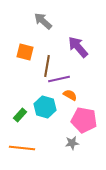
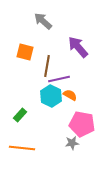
cyan hexagon: moved 6 px right, 11 px up; rotated 10 degrees clockwise
pink pentagon: moved 2 px left, 4 px down
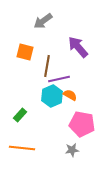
gray arrow: rotated 78 degrees counterclockwise
cyan hexagon: moved 1 px right; rotated 10 degrees clockwise
gray star: moved 7 px down
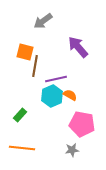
brown line: moved 12 px left
purple line: moved 3 px left
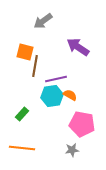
purple arrow: rotated 15 degrees counterclockwise
cyan hexagon: rotated 15 degrees clockwise
green rectangle: moved 2 px right, 1 px up
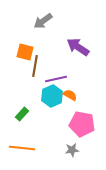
cyan hexagon: rotated 15 degrees counterclockwise
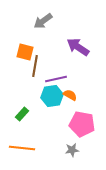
cyan hexagon: rotated 15 degrees clockwise
